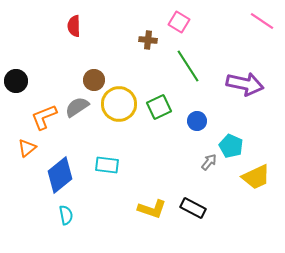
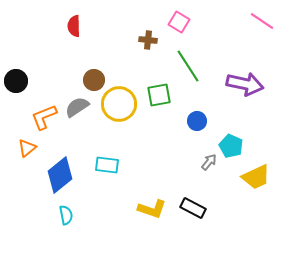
green square: moved 12 px up; rotated 15 degrees clockwise
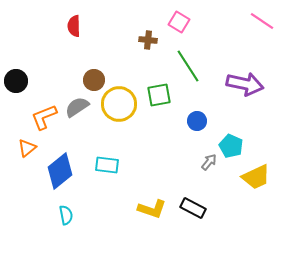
blue diamond: moved 4 px up
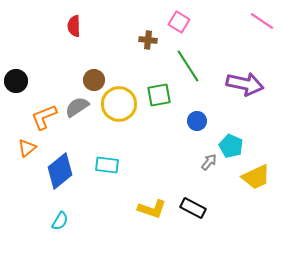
cyan semicircle: moved 6 px left, 6 px down; rotated 42 degrees clockwise
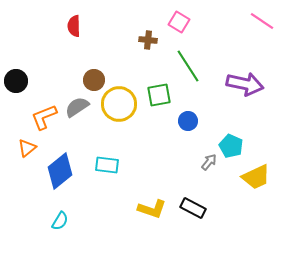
blue circle: moved 9 px left
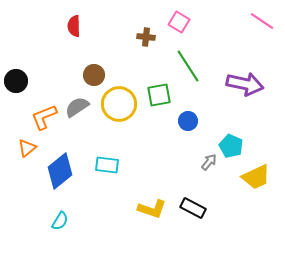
brown cross: moved 2 px left, 3 px up
brown circle: moved 5 px up
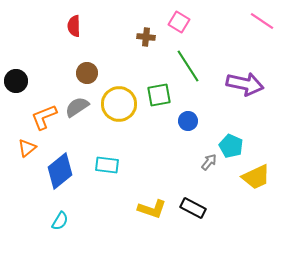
brown circle: moved 7 px left, 2 px up
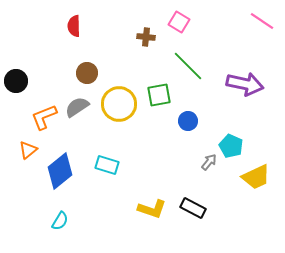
green line: rotated 12 degrees counterclockwise
orange triangle: moved 1 px right, 2 px down
cyan rectangle: rotated 10 degrees clockwise
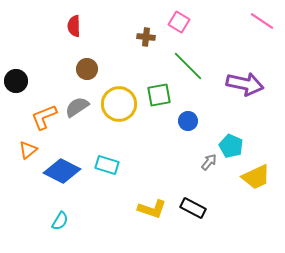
brown circle: moved 4 px up
blue diamond: moved 2 px right; rotated 66 degrees clockwise
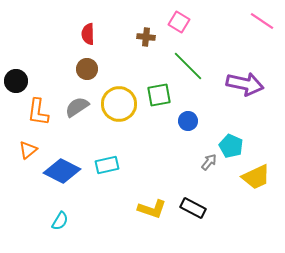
red semicircle: moved 14 px right, 8 px down
orange L-shape: moved 6 px left, 5 px up; rotated 60 degrees counterclockwise
cyan rectangle: rotated 30 degrees counterclockwise
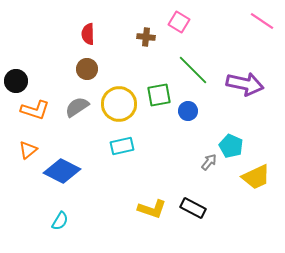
green line: moved 5 px right, 4 px down
orange L-shape: moved 3 px left, 2 px up; rotated 80 degrees counterclockwise
blue circle: moved 10 px up
cyan rectangle: moved 15 px right, 19 px up
